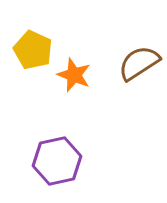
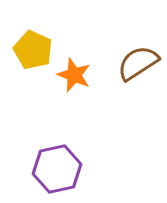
brown semicircle: moved 1 px left
purple hexagon: moved 8 px down
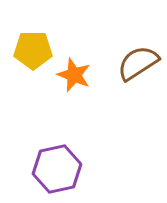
yellow pentagon: rotated 24 degrees counterclockwise
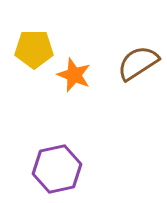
yellow pentagon: moved 1 px right, 1 px up
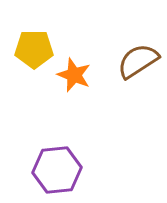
brown semicircle: moved 2 px up
purple hexagon: moved 1 px down; rotated 6 degrees clockwise
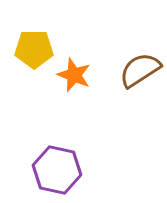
brown semicircle: moved 2 px right, 9 px down
purple hexagon: rotated 18 degrees clockwise
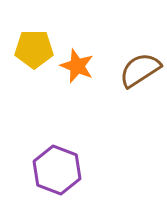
orange star: moved 3 px right, 9 px up
purple hexagon: rotated 9 degrees clockwise
